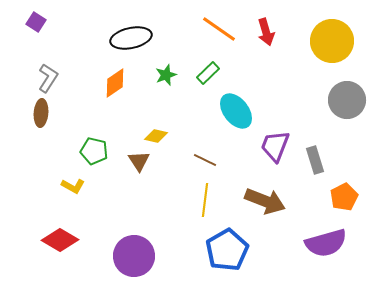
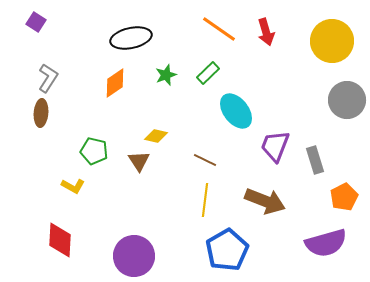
red diamond: rotated 63 degrees clockwise
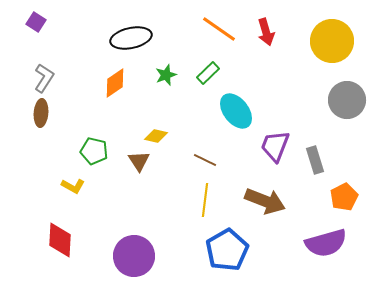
gray L-shape: moved 4 px left
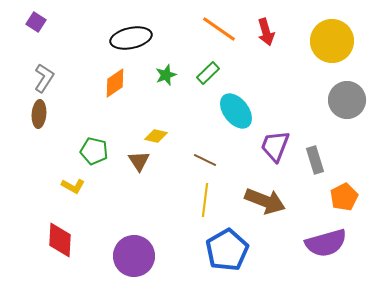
brown ellipse: moved 2 px left, 1 px down
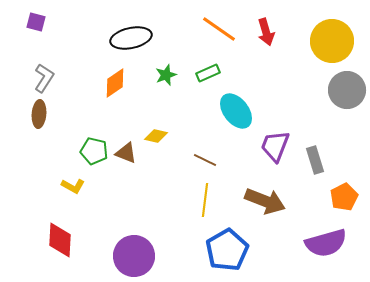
purple square: rotated 18 degrees counterclockwise
green rectangle: rotated 20 degrees clockwise
gray circle: moved 10 px up
brown triangle: moved 13 px left, 8 px up; rotated 35 degrees counterclockwise
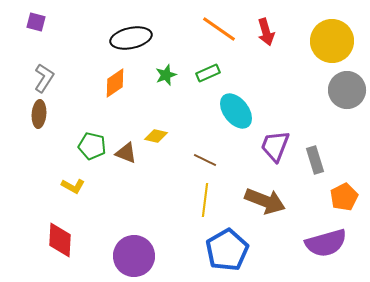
green pentagon: moved 2 px left, 5 px up
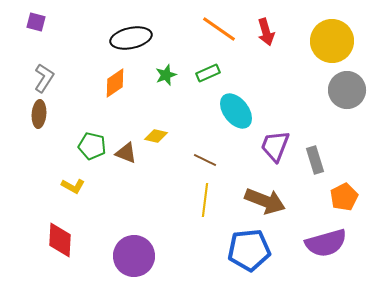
blue pentagon: moved 22 px right; rotated 24 degrees clockwise
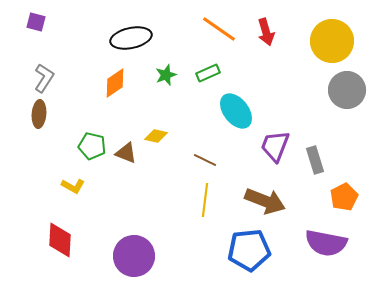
purple semicircle: rotated 27 degrees clockwise
